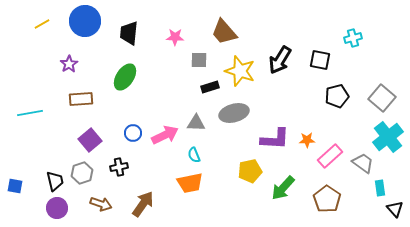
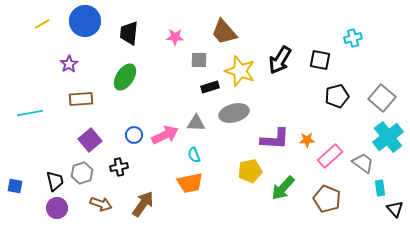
blue circle at (133, 133): moved 1 px right, 2 px down
brown pentagon at (327, 199): rotated 12 degrees counterclockwise
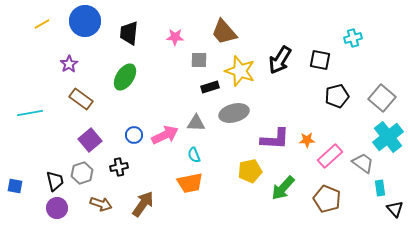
brown rectangle at (81, 99): rotated 40 degrees clockwise
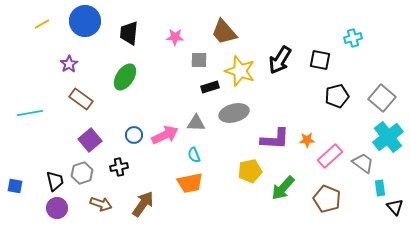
black triangle at (395, 209): moved 2 px up
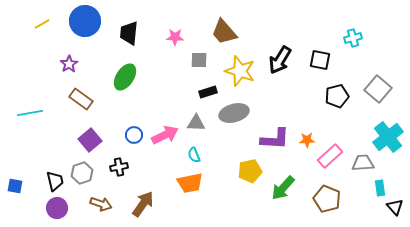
black rectangle at (210, 87): moved 2 px left, 5 px down
gray square at (382, 98): moved 4 px left, 9 px up
gray trapezoid at (363, 163): rotated 40 degrees counterclockwise
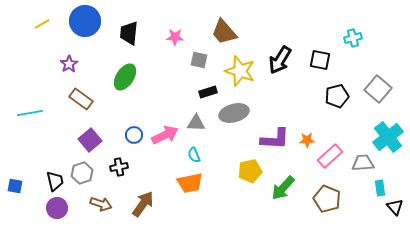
gray square at (199, 60): rotated 12 degrees clockwise
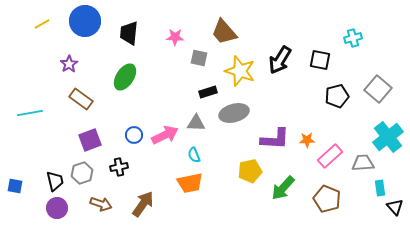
gray square at (199, 60): moved 2 px up
purple square at (90, 140): rotated 20 degrees clockwise
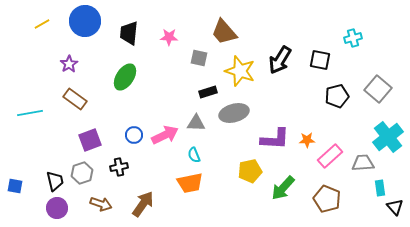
pink star at (175, 37): moved 6 px left
brown rectangle at (81, 99): moved 6 px left
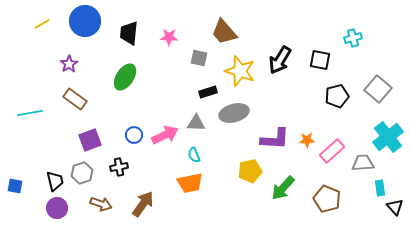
pink rectangle at (330, 156): moved 2 px right, 5 px up
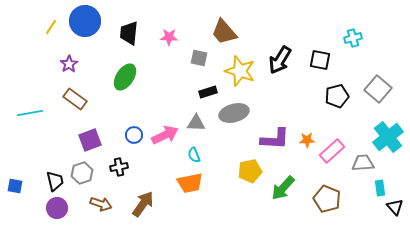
yellow line at (42, 24): moved 9 px right, 3 px down; rotated 28 degrees counterclockwise
